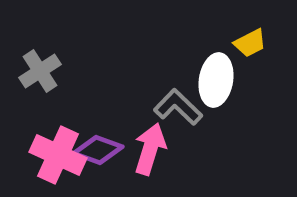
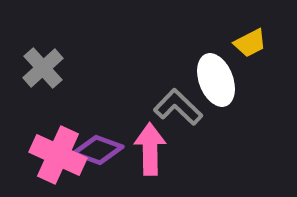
gray cross: moved 3 px right, 3 px up; rotated 9 degrees counterclockwise
white ellipse: rotated 30 degrees counterclockwise
pink arrow: rotated 18 degrees counterclockwise
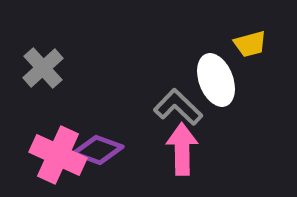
yellow trapezoid: moved 1 px down; rotated 12 degrees clockwise
pink arrow: moved 32 px right
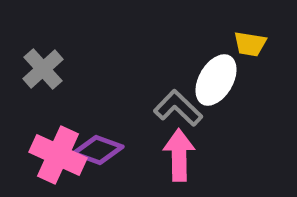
yellow trapezoid: rotated 24 degrees clockwise
gray cross: moved 1 px down
white ellipse: rotated 51 degrees clockwise
gray L-shape: moved 1 px down
pink arrow: moved 3 px left, 6 px down
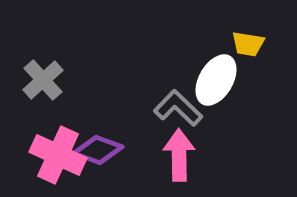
yellow trapezoid: moved 2 px left
gray cross: moved 11 px down
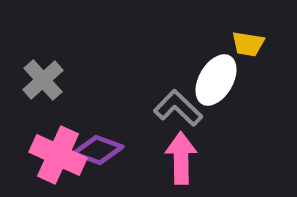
pink arrow: moved 2 px right, 3 px down
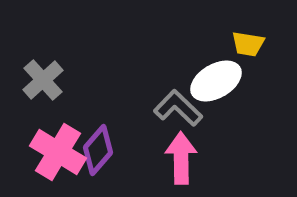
white ellipse: moved 1 px down; rotated 30 degrees clockwise
purple diamond: rotated 69 degrees counterclockwise
pink cross: moved 3 px up; rotated 6 degrees clockwise
